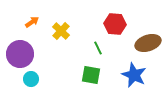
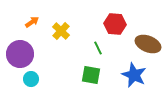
brown ellipse: moved 1 px down; rotated 40 degrees clockwise
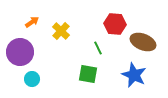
brown ellipse: moved 5 px left, 2 px up
purple circle: moved 2 px up
green square: moved 3 px left, 1 px up
cyan circle: moved 1 px right
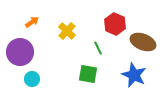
red hexagon: rotated 20 degrees clockwise
yellow cross: moved 6 px right
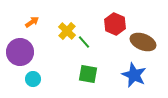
green line: moved 14 px left, 6 px up; rotated 16 degrees counterclockwise
cyan circle: moved 1 px right
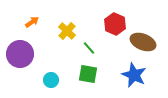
green line: moved 5 px right, 6 px down
purple circle: moved 2 px down
cyan circle: moved 18 px right, 1 px down
